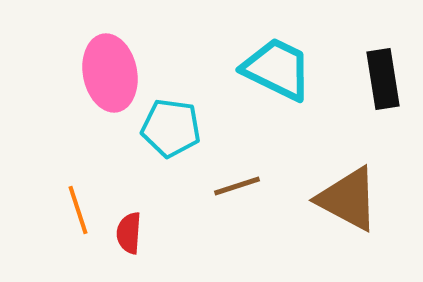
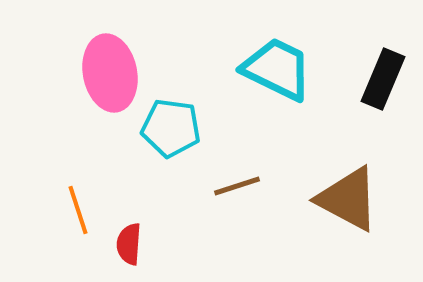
black rectangle: rotated 32 degrees clockwise
red semicircle: moved 11 px down
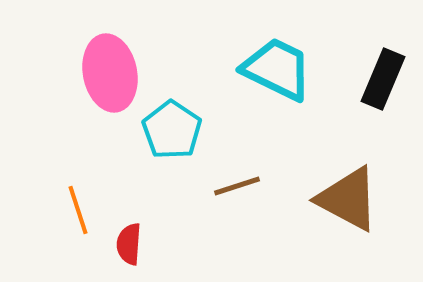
cyan pentagon: moved 1 px right, 2 px down; rotated 26 degrees clockwise
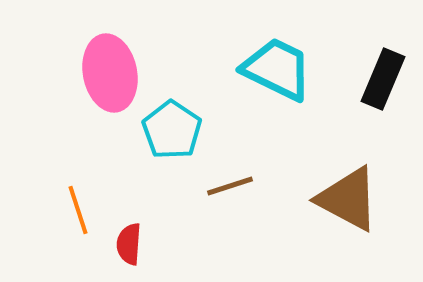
brown line: moved 7 px left
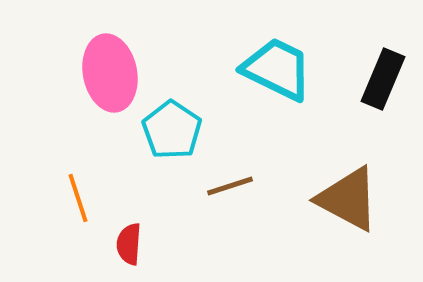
orange line: moved 12 px up
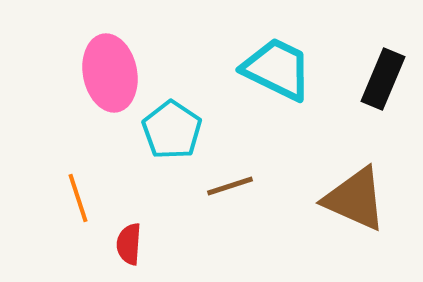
brown triangle: moved 7 px right; rotated 4 degrees counterclockwise
